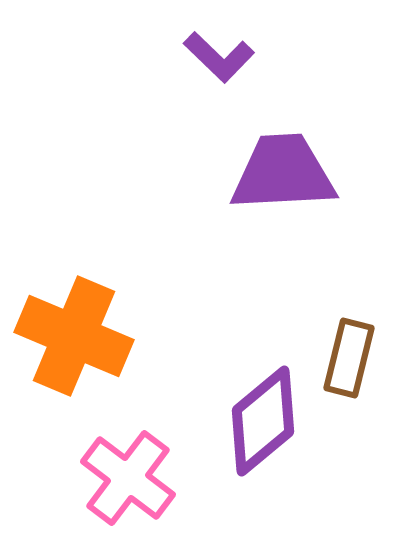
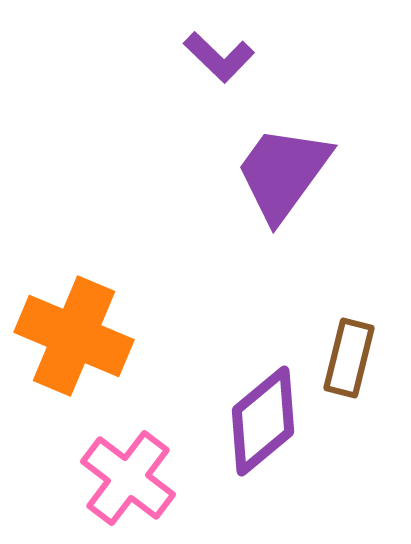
purple trapezoid: rotated 51 degrees counterclockwise
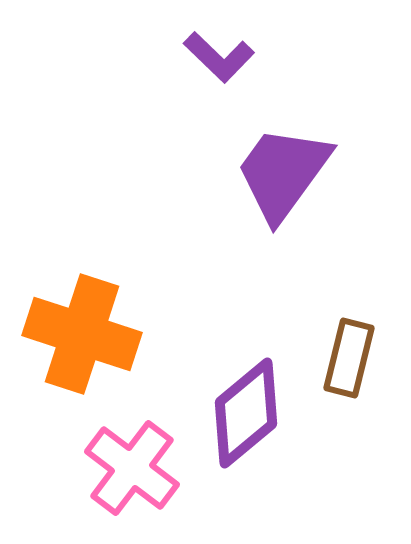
orange cross: moved 8 px right, 2 px up; rotated 5 degrees counterclockwise
purple diamond: moved 17 px left, 8 px up
pink cross: moved 4 px right, 10 px up
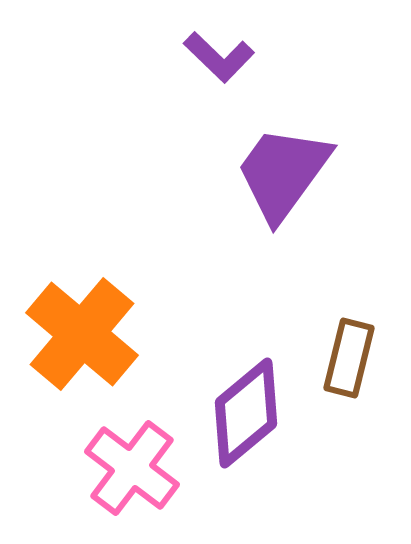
orange cross: rotated 22 degrees clockwise
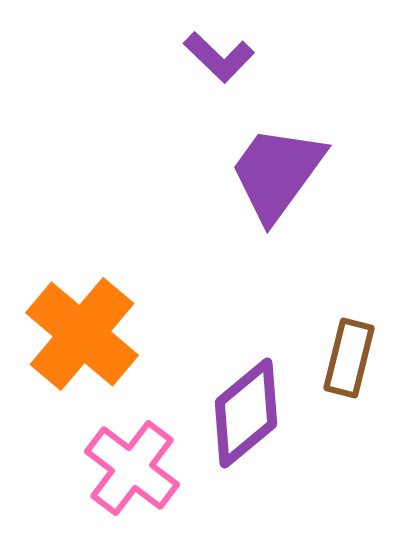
purple trapezoid: moved 6 px left
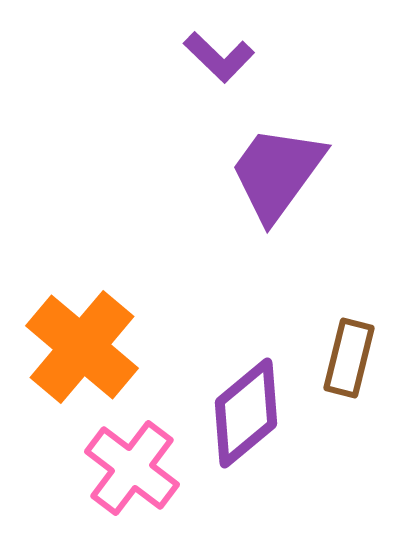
orange cross: moved 13 px down
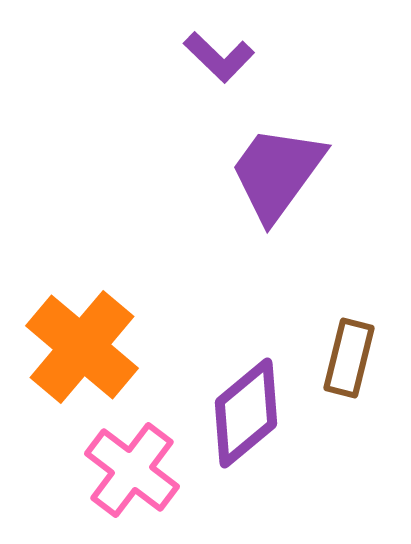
pink cross: moved 2 px down
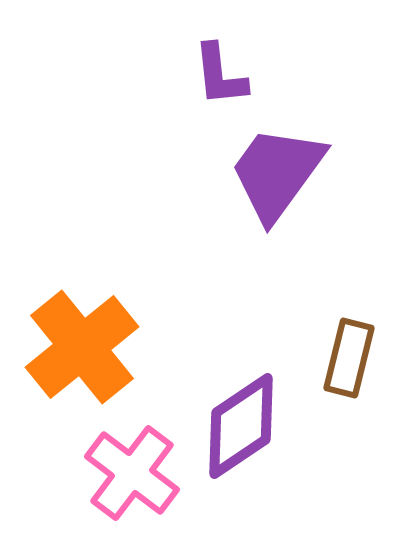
purple L-shape: moved 1 px right, 18 px down; rotated 40 degrees clockwise
orange cross: rotated 11 degrees clockwise
purple diamond: moved 5 px left, 13 px down; rotated 6 degrees clockwise
pink cross: moved 3 px down
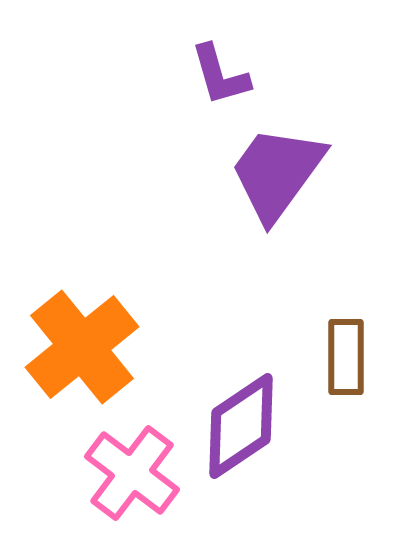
purple L-shape: rotated 10 degrees counterclockwise
brown rectangle: moved 3 px left, 1 px up; rotated 14 degrees counterclockwise
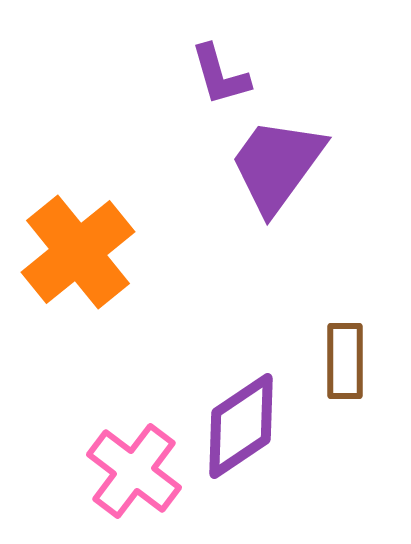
purple trapezoid: moved 8 px up
orange cross: moved 4 px left, 95 px up
brown rectangle: moved 1 px left, 4 px down
pink cross: moved 2 px right, 2 px up
